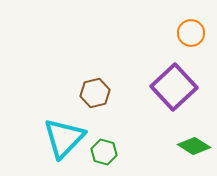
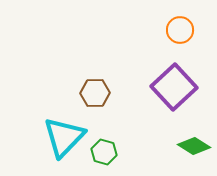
orange circle: moved 11 px left, 3 px up
brown hexagon: rotated 12 degrees clockwise
cyan triangle: moved 1 px up
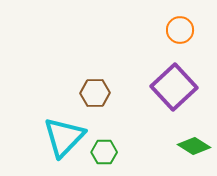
green hexagon: rotated 15 degrees counterclockwise
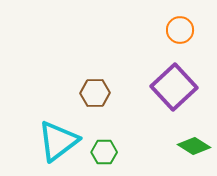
cyan triangle: moved 6 px left, 4 px down; rotated 9 degrees clockwise
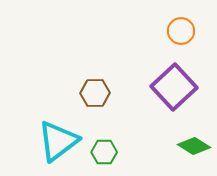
orange circle: moved 1 px right, 1 px down
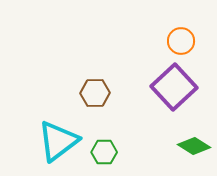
orange circle: moved 10 px down
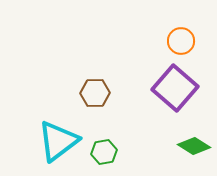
purple square: moved 1 px right, 1 px down; rotated 6 degrees counterclockwise
green hexagon: rotated 10 degrees counterclockwise
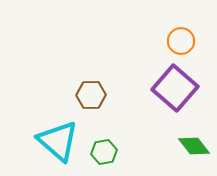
brown hexagon: moved 4 px left, 2 px down
cyan triangle: rotated 42 degrees counterclockwise
green diamond: rotated 20 degrees clockwise
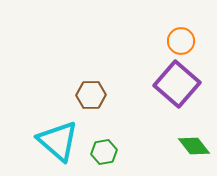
purple square: moved 2 px right, 4 px up
